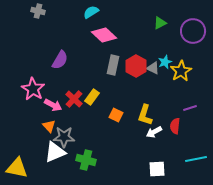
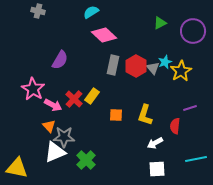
gray triangle: rotated 24 degrees clockwise
yellow rectangle: moved 1 px up
orange square: rotated 24 degrees counterclockwise
white arrow: moved 1 px right, 11 px down
green cross: rotated 30 degrees clockwise
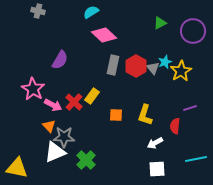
red cross: moved 3 px down
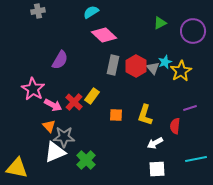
gray cross: rotated 24 degrees counterclockwise
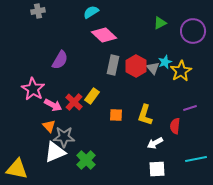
yellow triangle: moved 1 px down
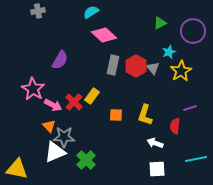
cyan star: moved 4 px right, 10 px up
white arrow: rotated 49 degrees clockwise
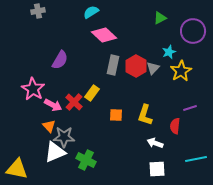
green triangle: moved 5 px up
gray triangle: rotated 24 degrees clockwise
yellow rectangle: moved 3 px up
green cross: rotated 18 degrees counterclockwise
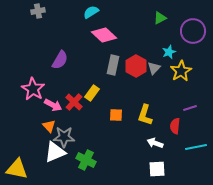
gray triangle: moved 1 px right
cyan line: moved 12 px up
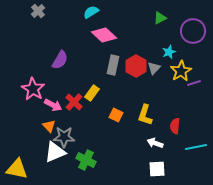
gray cross: rotated 32 degrees counterclockwise
purple line: moved 4 px right, 25 px up
orange square: rotated 24 degrees clockwise
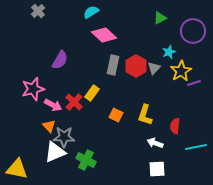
pink star: rotated 25 degrees clockwise
